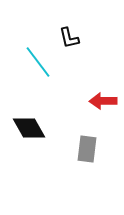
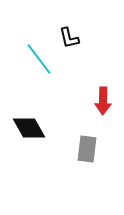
cyan line: moved 1 px right, 3 px up
red arrow: rotated 88 degrees counterclockwise
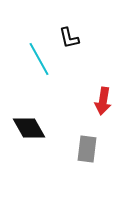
cyan line: rotated 8 degrees clockwise
red arrow: rotated 8 degrees clockwise
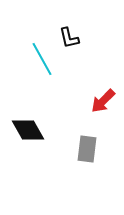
cyan line: moved 3 px right
red arrow: rotated 36 degrees clockwise
black diamond: moved 1 px left, 2 px down
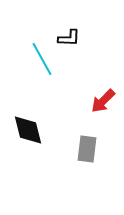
black L-shape: rotated 75 degrees counterclockwise
black diamond: rotated 16 degrees clockwise
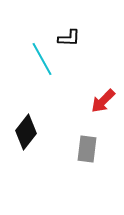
black diamond: moved 2 px left, 2 px down; rotated 52 degrees clockwise
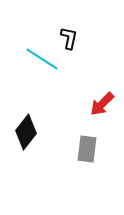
black L-shape: rotated 80 degrees counterclockwise
cyan line: rotated 28 degrees counterclockwise
red arrow: moved 1 px left, 3 px down
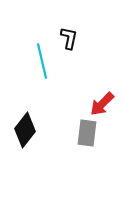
cyan line: moved 2 px down; rotated 44 degrees clockwise
black diamond: moved 1 px left, 2 px up
gray rectangle: moved 16 px up
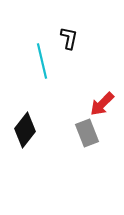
gray rectangle: rotated 28 degrees counterclockwise
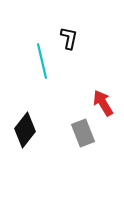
red arrow: moved 1 px right, 1 px up; rotated 104 degrees clockwise
gray rectangle: moved 4 px left
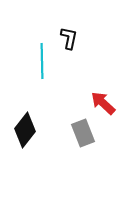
cyan line: rotated 12 degrees clockwise
red arrow: rotated 16 degrees counterclockwise
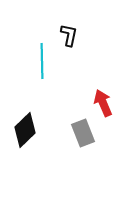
black L-shape: moved 3 px up
red arrow: rotated 24 degrees clockwise
black diamond: rotated 8 degrees clockwise
